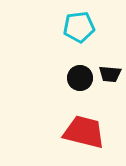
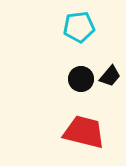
black trapezoid: moved 2 px down; rotated 55 degrees counterclockwise
black circle: moved 1 px right, 1 px down
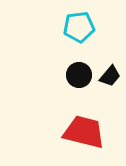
black circle: moved 2 px left, 4 px up
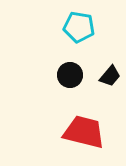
cyan pentagon: rotated 16 degrees clockwise
black circle: moved 9 px left
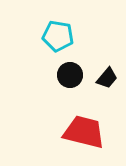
cyan pentagon: moved 21 px left, 9 px down
black trapezoid: moved 3 px left, 2 px down
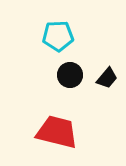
cyan pentagon: rotated 12 degrees counterclockwise
red trapezoid: moved 27 px left
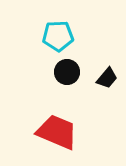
black circle: moved 3 px left, 3 px up
red trapezoid: rotated 9 degrees clockwise
